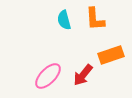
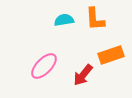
cyan semicircle: rotated 96 degrees clockwise
pink ellipse: moved 4 px left, 10 px up
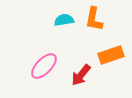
orange L-shape: moved 1 px left; rotated 15 degrees clockwise
red arrow: moved 2 px left
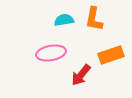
pink ellipse: moved 7 px right, 13 px up; rotated 36 degrees clockwise
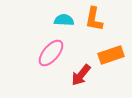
cyan semicircle: rotated 12 degrees clockwise
pink ellipse: rotated 40 degrees counterclockwise
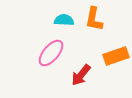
orange rectangle: moved 5 px right, 1 px down
